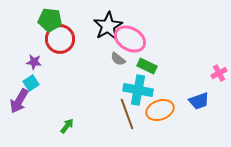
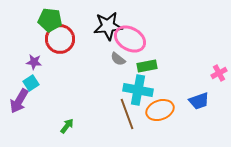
black star: rotated 24 degrees clockwise
green rectangle: rotated 36 degrees counterclockwise
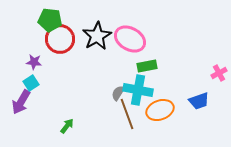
black star: moved 11 px left, 10 px down; rotated 24 degrees counterclockwise
gray semicircle: moved 34 px down; rotated 84 degrees clockwise
purple arrow: moved 2 px right, 1 px down
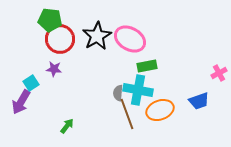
purple star: moved 20 px right, 7 px down
gray semicircle: rotated 28 degrees counterclockwise
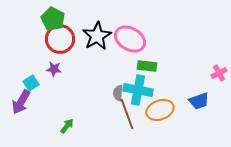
green pentagon: moved 3 px right, 1 px up; rotated 20 degrees clockwise
green rectangle: rotated 18 degrees clockwise
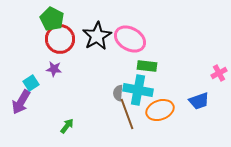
green pentagon: moved 1 px left
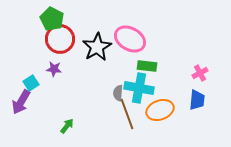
black star: moved 11 px down
pink cross: moved 19 px left
cyan cross: moved 1 px right, 2 px up
blue trapezoid: moved 2 px left, 1 px up; rotated 65 degrees counterclockwise
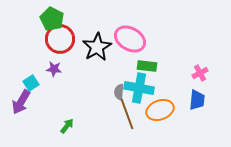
gray semicircle: moved 1 px right, 1 px up
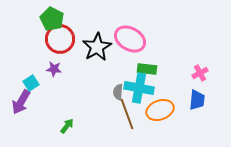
green rectangle: moved 3 px down
gray semicircle: moved 1 px left
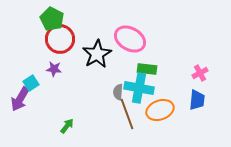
black star: moved 7 px down
purple arrow: moved 1 px left, 3 px up
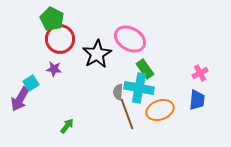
green rectangle: moved 2 px left; rotated 48 degrees clockwise
